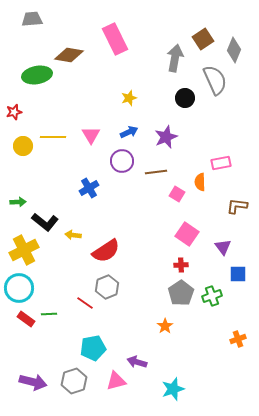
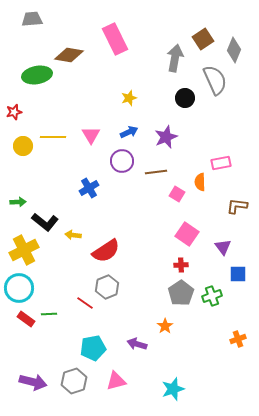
purple arrow at (137, 362): moved 18 px up
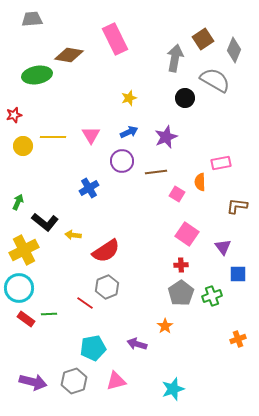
gray semicircle at (215, 80): rotated 36 degrees counterclockwise
red star at (14, 112): moved 3 px down
green arrow at (18, 202): rotated 63 degrees counterclockwise
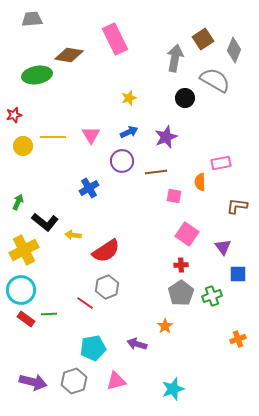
pink square at (177, 194): moved 3 px left, 2 px down; rotated 21 degrees counterclockwise
cyan circle at (19, 288): moved 2 px right, 2 px down
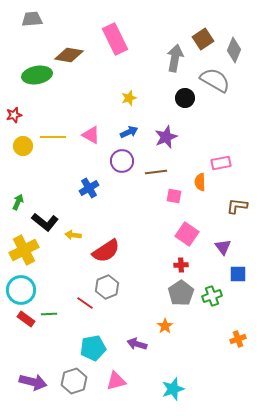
pink triangle at (91, 135): rotated 30 degrees counterclockwise
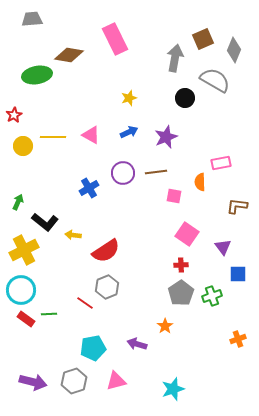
brown square at (203, 39): rotated 10 degrees clockwise
red star at (14, 115): rotated 14 degrees counterclockwise
purple circle at (122, 161): moved 1 px right, 12 px down
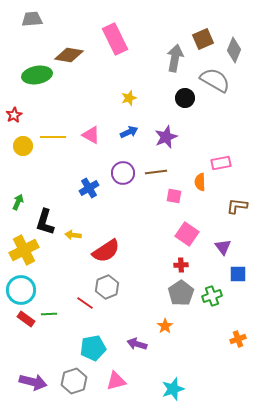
black L-shape at (45, 222): rotated 68 degrees clockwise
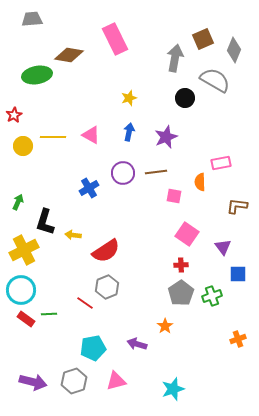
blue arrow at (129, 132): rotated 54 degrees counterclockwise
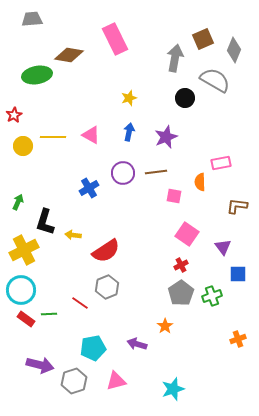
red cross at (181, 265): rotated 24 degrees counterclockwise
red line at (85, 303): moved 5 px left
purple arrow at (33, 382): moved 7 px right, 17 px up
